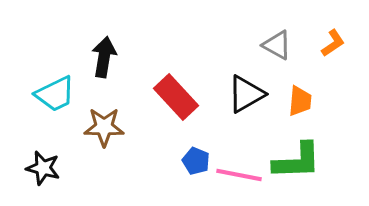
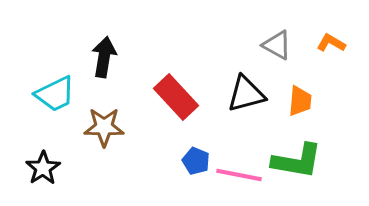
orange L-shape: moved 2 px left; rotated 116 degrees counterclockwise
black triangle: rotated 15 degrees clockwise
green L-shape: rotated 12 degrees clockwise
black star: rotated 24 degrees clockwise
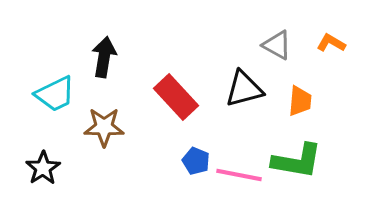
black triangle: moved 2 px left, 5 px up
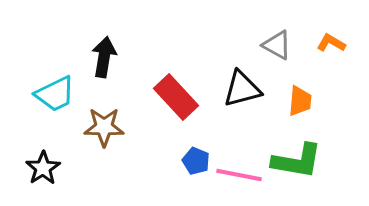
black triangle: moved 2 px left
